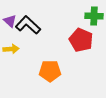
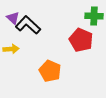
purple triangle: moved 3 px right, 3 px up
orange pentagon: rotated 25 degrees clockwise
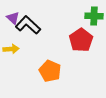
red pentagon: rotated 15 degrees clockwise
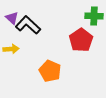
purple triangle: moved 1 px left
